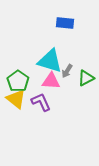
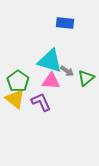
gray arrow: rotated 88 degrees counterclockwise
green triangle: rotated 12 degrees counterclockwise
yellow triangle: moved 1 px left
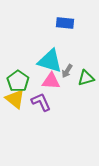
gray arrow: rotated 88 degrees clockwise
green triangle: rotated 24 degrees clockwise
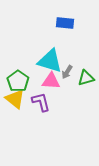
gray arrow: moved 1 px down
purple L-shape: rotated 10 degrees clockwise
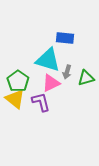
blue rectangle: moved 15 px down
cyan triangle: moved 2 px left, 1 px up
gray arrow: rotated 16 degrees counterclockwise
pink triangle: moved 2 px down; rotated 30 degrees counterclockwise
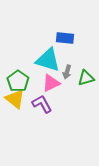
purple L-shape: moved 1 px right, 2 px down; rotated 15 degrees counterclockwise
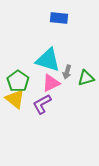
blue rectangle: moved 6 px left, 20 px up
purple L-shape: rotated 90 degrees counterclockwise
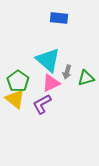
cyan triangle: rotated 24 degrees clockwise
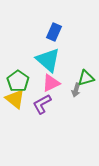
blue rectangle: moved 5 px left, 14 px down; rotated 72 degrees counterclockwise
gray arrow: moved 9 px right, 18 px down
